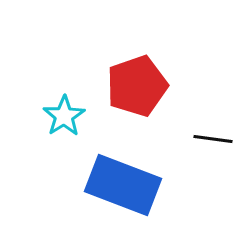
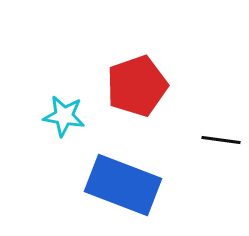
cyan star: rotated 30 degrees counterclockwise
black line: moved 8 px right, 1 px down
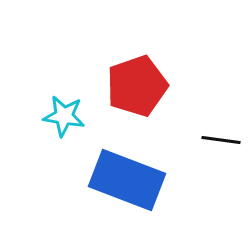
blue rectangle: moved 4 px right, 5 px up
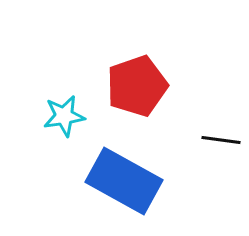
cyan star: rotated 18 degrees counterclockwise
blue rectangle: moved 3 px left, 1 px down; rotated 8 degrees clockwise
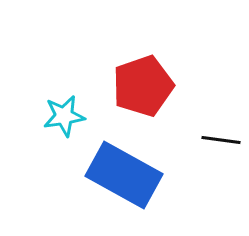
red pentagon: moved 6 px right
blue rectangle: moved 6 px up
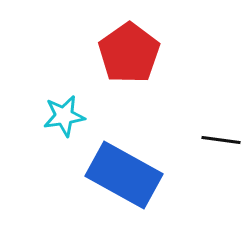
red pentagon: moved 14 px left, 33 px up; rotated 16 degrees counterclockwise
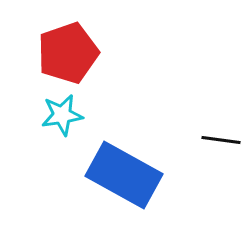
red pentagon: moved 61 px left; rotated 16 degrees clockwise
cyan star: moved 2 px left, 1 px up
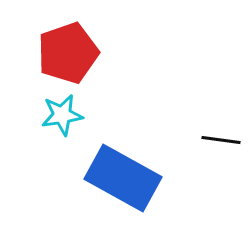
blue rectangle: moved 1 px left, 3 px down
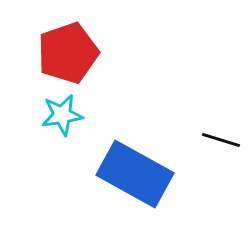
black line: rotated 9 degrees clockwise
blue rectangle: moved 12 px right, 4 px up
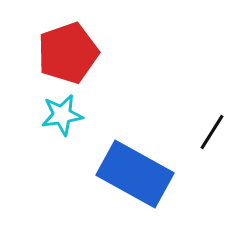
black line: moved 9 px left, 8 px up; rotated 75 degrees counterclockwise
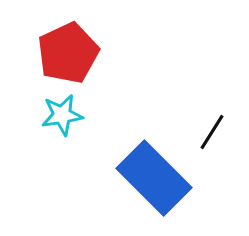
red pentagon: rotated 6 degrees counterclockwise
blue rectangle: moved 19 px right, 4 px down; rotated 16 degrees clockwise
